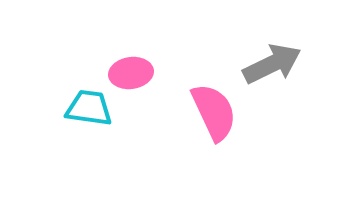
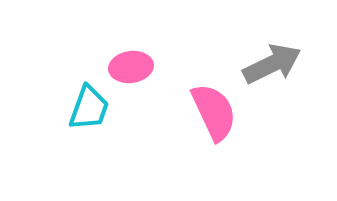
pink ellipse: moved 6 px up
cyan trapezoid: rotated 102 degrees clockwise
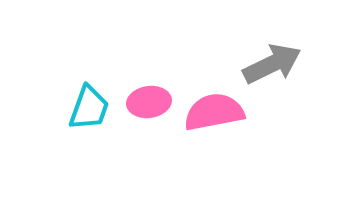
pink ellipse: moved 18 px right, 35 px down
pink semicircle: rotated 76 degrees counterclockwise
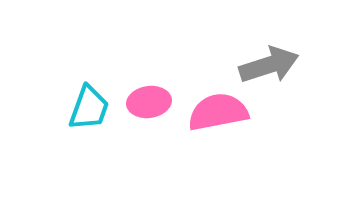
gray arrow: moved 3 px left, 1 px down; rotated 8 degrees clockwise
pink semicircle: moved 4 px right
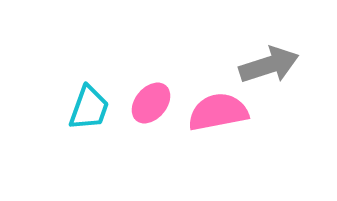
pink ellipse: moved 2 px right, 1 px down; rotated 42 degrees counterclockwise
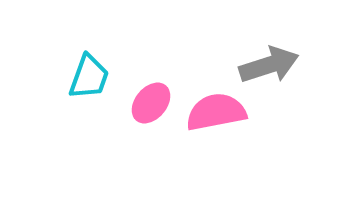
cyan trapezoid: moved 31 px up
pink semicircle: moved 2 px left
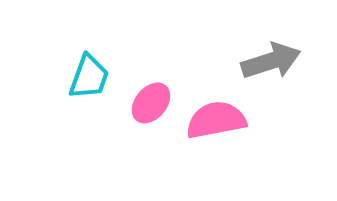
gray arrow: moved 2 px right, 4 px up
pink semicircle: moved 8 px down
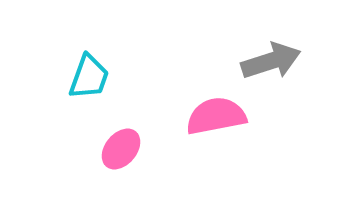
pink ellipse: moved 30 px left, 46 px down
pink semicircle: moved 4 px up
